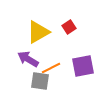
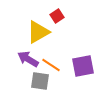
red square: moved 12 px left, 11 px up
orange line: moved 3 px up; rotated 60 degrees clockwise
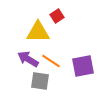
yellow triangle: rotated 30 degrees clockwise
orange line: moved 4 px up
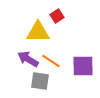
purple square: rotated 10 degrees clockwise
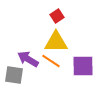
yellow triangle: moved 18 px right, 10 px down
gray square: moved 26 px left, 6 px up
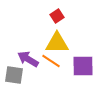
yellow triangle: moved 1 px right, 1 px down
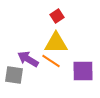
yellow triangle: moved 1 px left
purple square: moved 5 px down
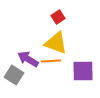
red square: moved 1 px right, 1 px down
yellow triangle: rotated 20 degrees clockwise
orange line: rotated 36 degrees counterclockwise
gray square: rotated 24 degrees clockwise
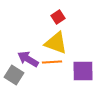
orange line: moved 1 px right, 1 px down
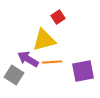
yellow triangle: moved 12 px left, 3 px up; rotated 35 degrees counterclockwise
purple square: rotated 10 degrees counterclockwise
